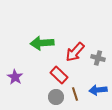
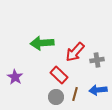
gray cross: moved 1 px left, 2 px down; rotated 24 degrees counterclockwise
brown line: rotated 32 degrees clockwise
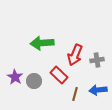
red arrow: moved 3 px down; rotated 20 degrees counterclockwise
gray circle: moved 22 px left, 16 px up
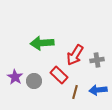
red arrow: rotated 10 degrees clockwise
brown line: moved 2 px up
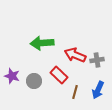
red arrow: rotated 80 degrees clockwise
purple star: moved 3 px left, 1 px up; rotated 14 degrees counterclockwise
blue arrow: rotated 60 degrees counterclockwise
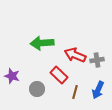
gray circle: moved 3 px right, 8 px down
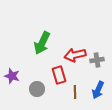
green arrow: rotated 60 degrees counterclockwise
red arrow: rotated 35 degrees counterclockwise
red rectangle: rotated 30 degrees clockwise
brown line: rotated 16 degrees counterclockwise
